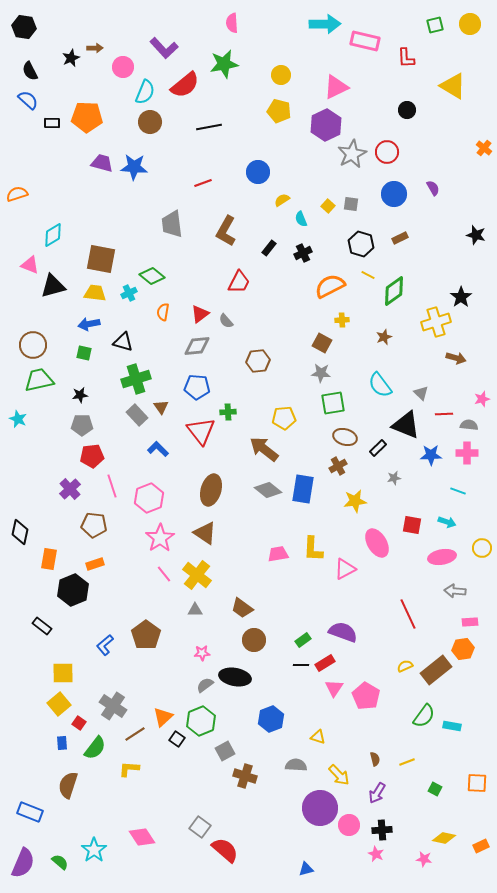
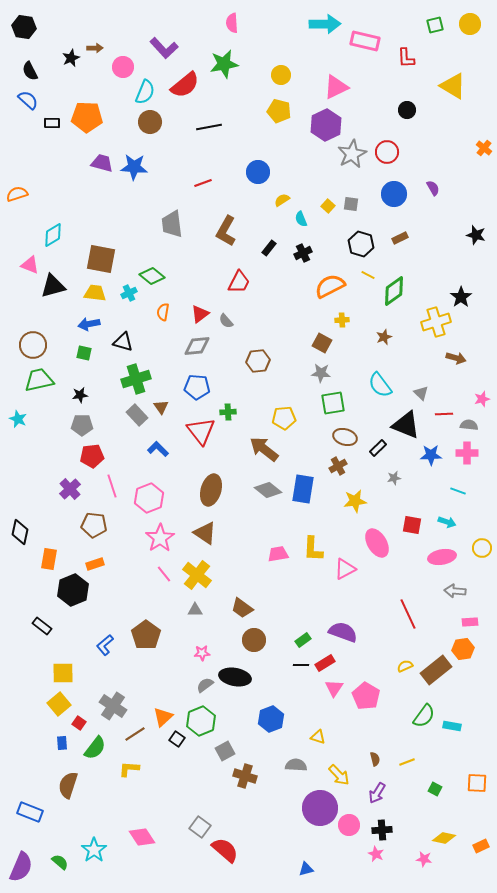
purple semicircle at (23, 863): moved 2 px left, 4 px down
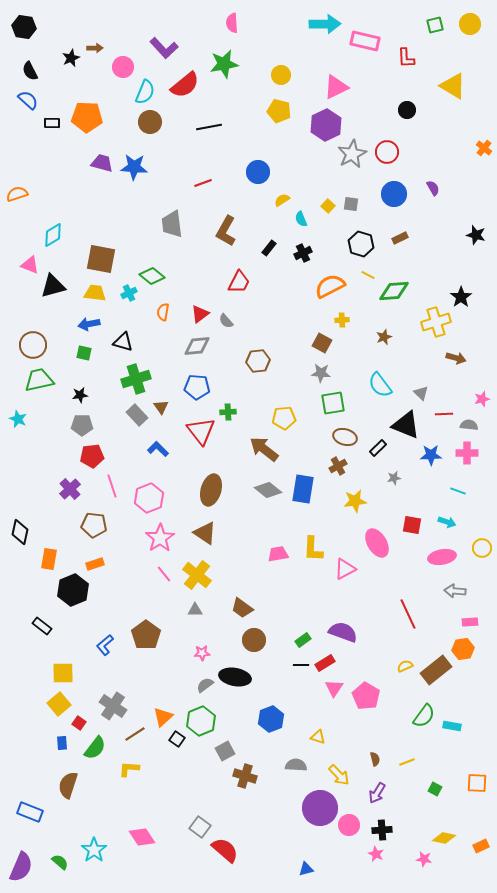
green diamond at (394, 291): rotated 32 degrees clockwise
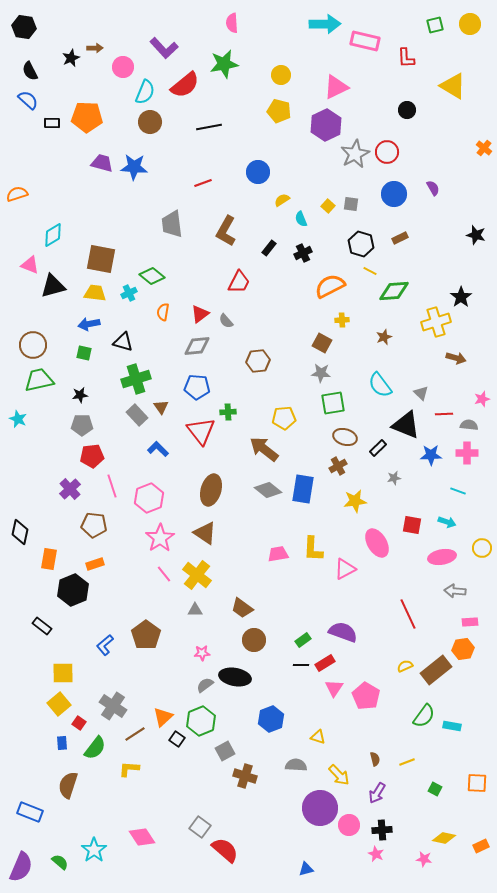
gray star at (352, 154): moved 3 px right
yellow line at (368, 275): moved 2 px right, 4 px up
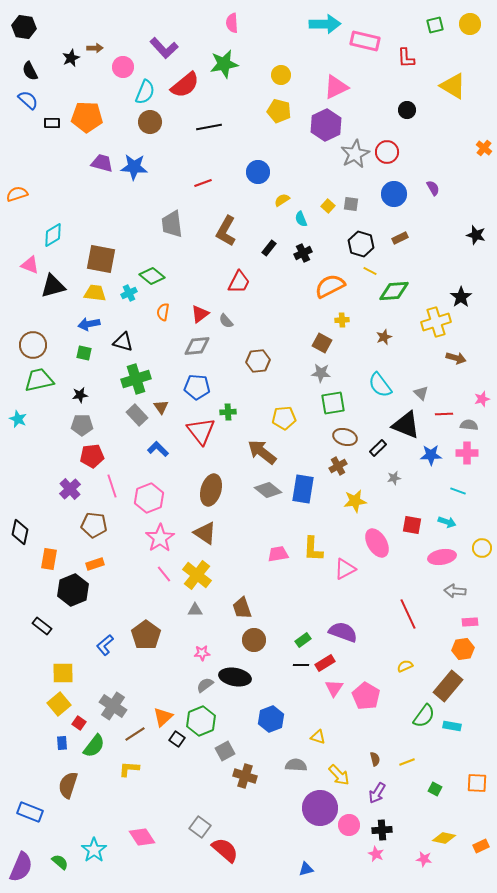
brown arrow at (264, 449): moved 2 px left, 3 px down
brown trapezoid at (242, 608): rotated 35 degrees clockwise
brown rectangle at (436, 670): moved 12 px right, 16 px down; rotated 12 degrees counterclockwise
green semicircle at (95, 748): moved 1 px left, 2 px up
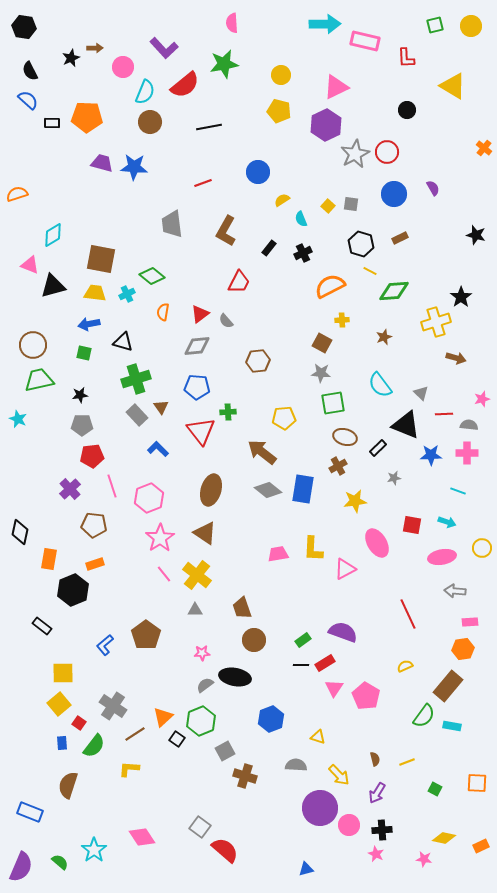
yellow circle at (470, 24): moved 1 px right, 2 px down
cyan cross at (129, 293): moved 2 px left, 1 px down
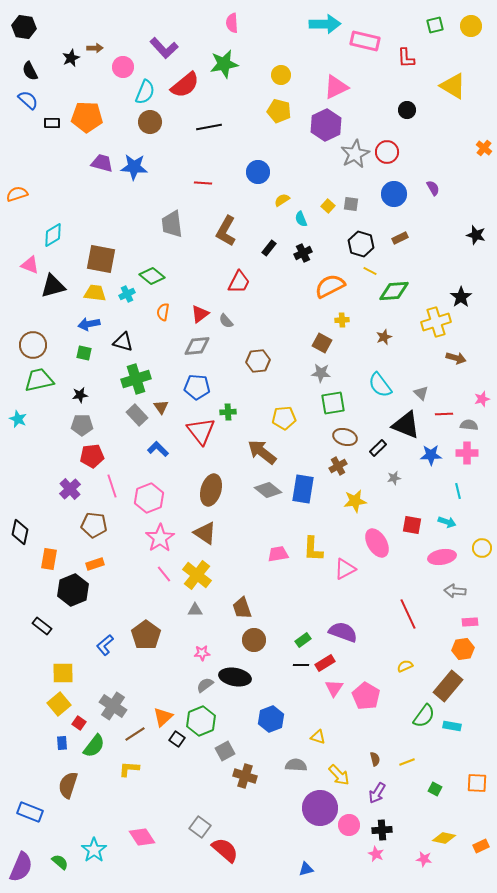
red line at (203, 183): rotated 24 degrees clockwise
cyan line at (458, 491): rotated 56 degrees clockwise
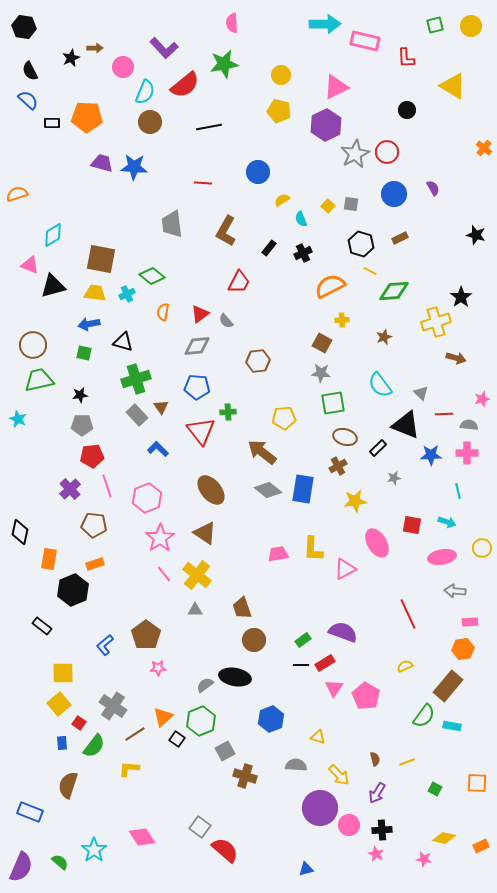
pink line at (112, 486): moved 5 px left
brown ellipse at (211, 490): rotated 56 degrees counterclockwise
pink hexagon at (149, 498): moved 2 px left
pink star at (202, 653): moved 44 px left, 15 px down
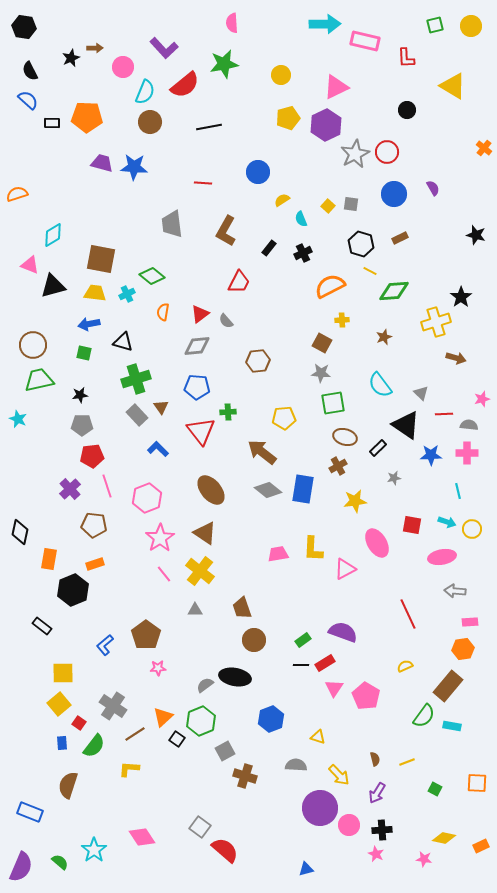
yellow pentagon at (279, 111): moved 9 px right, 7 px down; rotated 30 degrees counterclockwise
black triangle at (406, 425): rotated 12 degrees clockwise
yellow circle at (482, 548): moved 10 px left, 19 px up
yellow cross at (197, 575): moved 3 px right, 4 px up
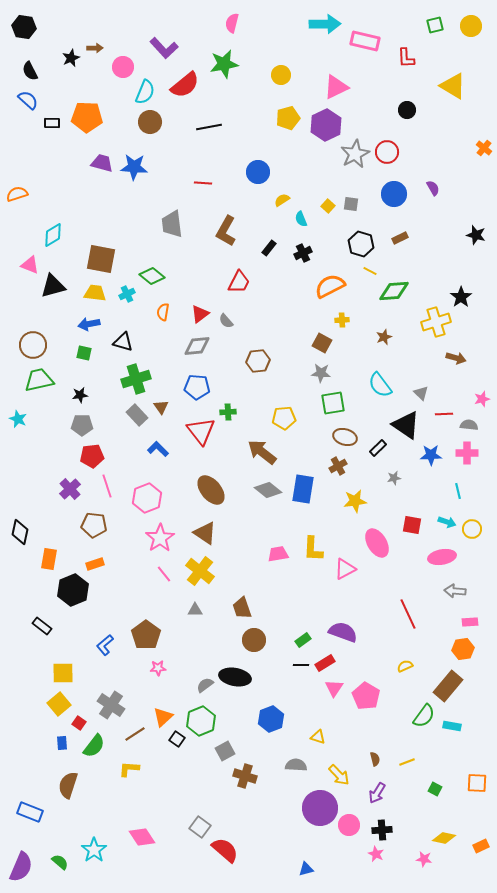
pink semicircle at (232, 23): rotated 18 degrees clockwise
gray cross at (113, 706): moved 2 px left, 1 px up
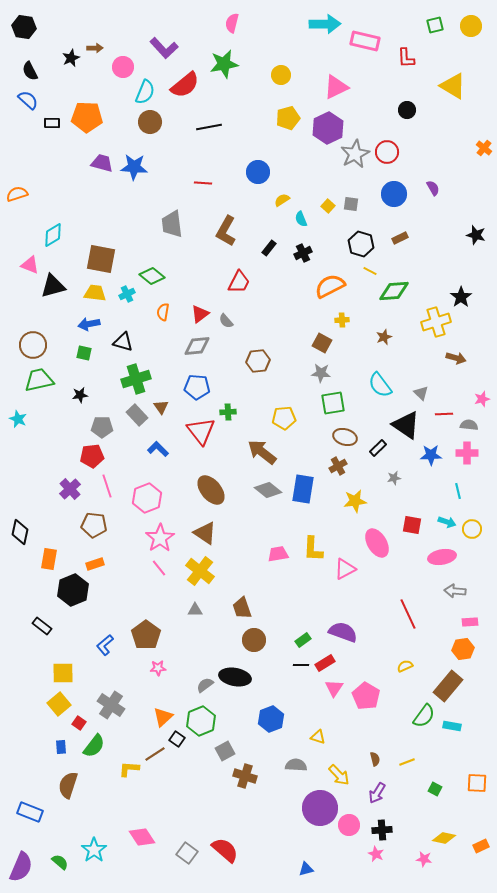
purple hexagon at (326, 125): moved 2 px right, 3 px down
gray pentagon at (82, 425): moved 20 px right, 2 px down
pink line at (164, 574): moved 5 px left, 6 px up
brown line at (135, 734): moved 20 px right, 20 px down
blue rectangle at (62, 743): moved 1 px left, 4 px down
gray square at (200, 827): moved 13 px left, 26 px down
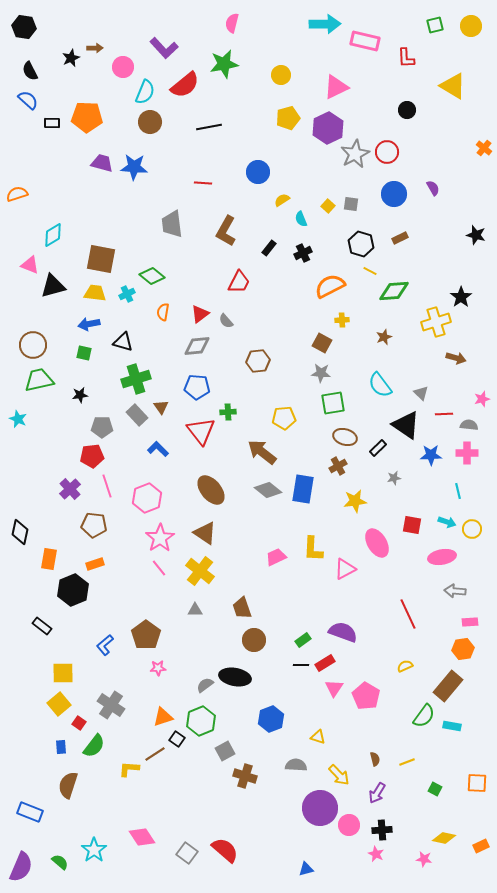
pink trapezoid at (278, 554): moved 2 px left, 3 px down; rotated 15 degrees counterclockwise
orange triangle at (163, 717): rotated 25 degrees clockwise
